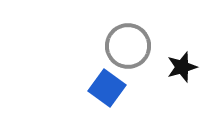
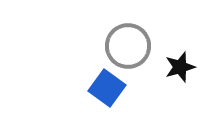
black star: moved 2 px left
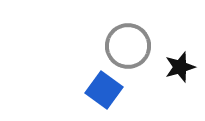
blue square: moved 3 px left, 2 px down
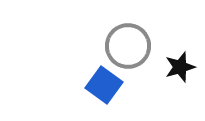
blue square: moved 5 px up
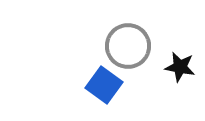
black star: rotated 28 degrees clockwise
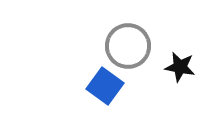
blue square: moved 1 px right, 1 px down
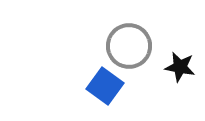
gray circle: moved 1 px right
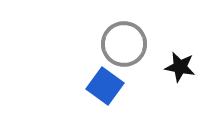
gray circle: moved 5 px left, 2 px up
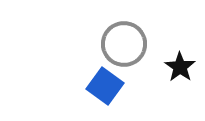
black star: rotated 24 degrees clockwise
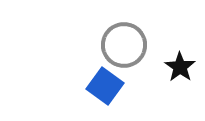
gray circle: moved 1 px down
